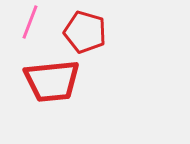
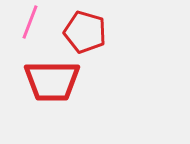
red trapezoid: rotated 6 degrees clockwise
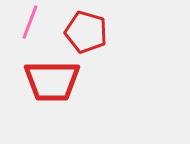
red pentagon: moved 1 px right
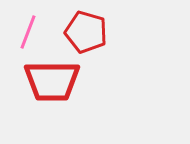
pink line: moved 2 px left, 10 px down
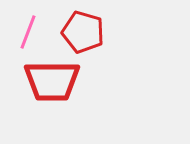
red pentagon: moved 3 px left
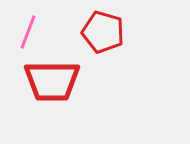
red pentagon: moved 20 px right
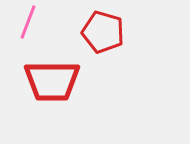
pink line: moved 10 px up
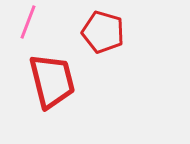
red trapezoid: rotated 104 degrees counterclockwise
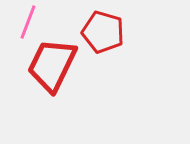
red trapezoid: moved 16 px up; rotated 140 degrees counterclockwise
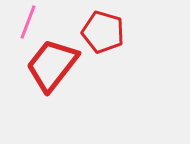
red trapezoid: rotated 12 degrees clockwise
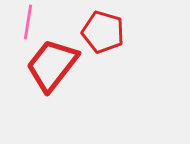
pink line: rotated 12 degrees counterclockwise
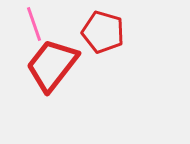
pink line: moved 6 px right, 2 px down; rotated 28 degrees counterclockwise
